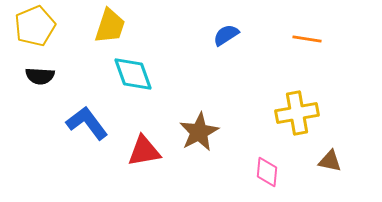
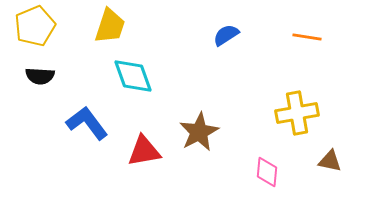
orange line: moved 2 px up
cyan diamond: moved 2 px down
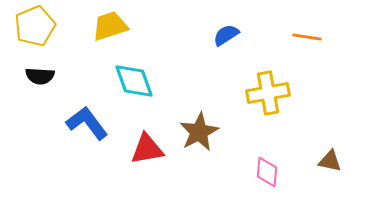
yellow trapezoid: rotated 126 degrees counterclockwise
cyan diamond: moved 1 px right, 5 px down
yellow cross: moved 29 px left, 20 px up
red triangle: moved 3 px right, 2 px up
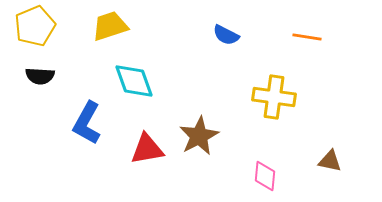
blue semicircle: rotated 120 degrees counterclockwise
yellow cross: moved 6 px right, 4 px down; rotated 18 degrees clockwise
blue L-shape: rotated 114 degrees counterclockwise
brown star: moved 4 px down
pink diamond: moved 2 px left, 4 px down
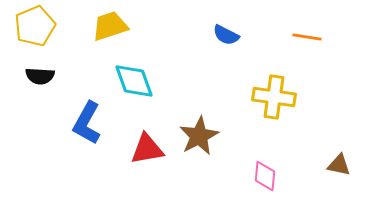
brown triangle: moved 9 px right, 4 px down
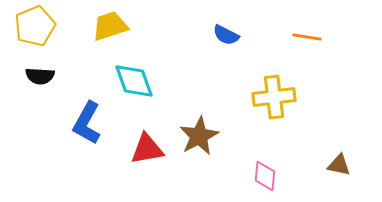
yellow cross: rotated 15 degrees counterclockwise
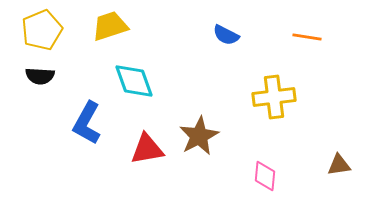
yellow pentagon: moved 7 px right, 4 px down
brown triangle: rotated 20 degrees counterclockwise
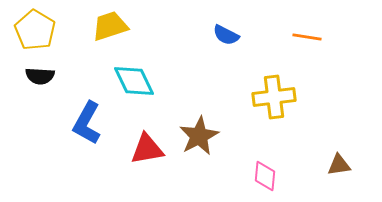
yellow pentagon: moved 7 px left; rotated 18 degrees counterclockwise
cyan diamond: rotated 6 degrees counterclockwise
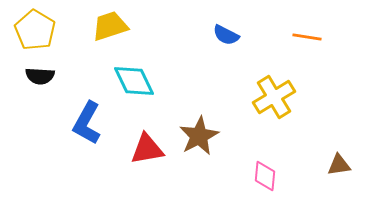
yellow cross: rotated 24 degrees counterclockwise
